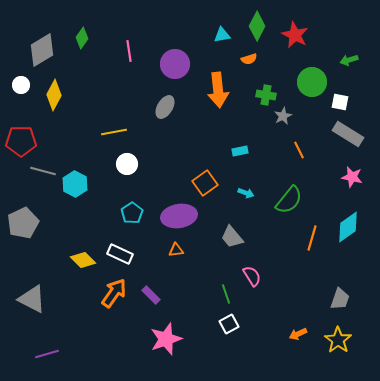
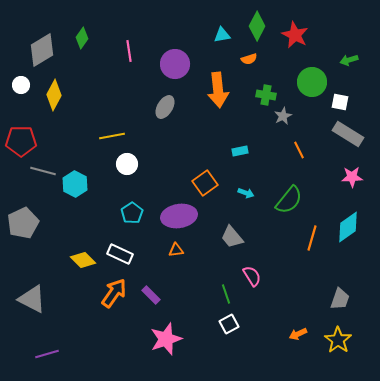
yellow line at (114, 132): moved 2 px left, 4 px down
pink star at (352, 177): rotated 15 degrees counterclockwise
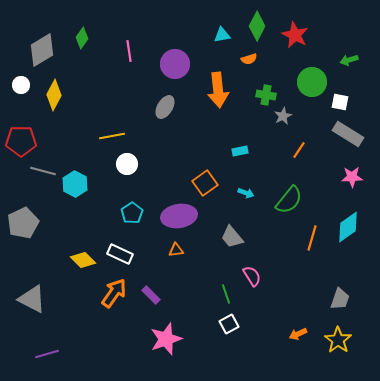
orange line at (299, 150): rotated 60 degrees clockwise
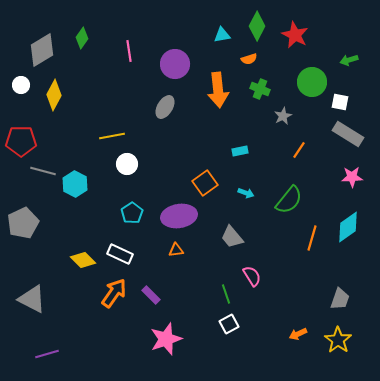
green cross at (266, 95): moved 6 px left, 6 px up; rotated 12 degrees clockwise
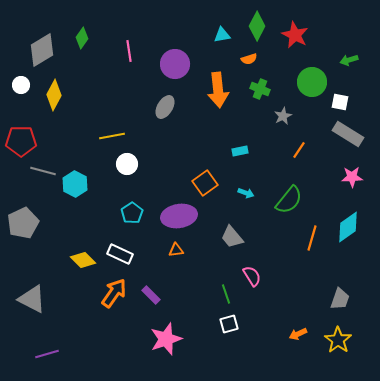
white square at (229, 324): rotated 12 degrees clockwise
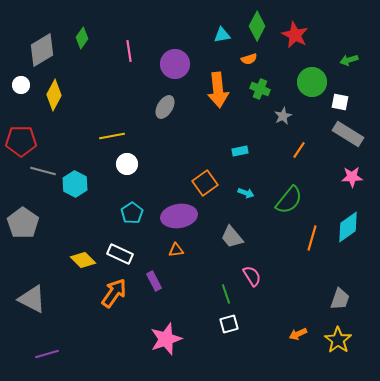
gray pentagon at (23, 223): rotated 12 degrees counterclockwise
purple rectangle at (151, 295): moved 3 px right, 14 px up; rotated 18 degrees clockwise
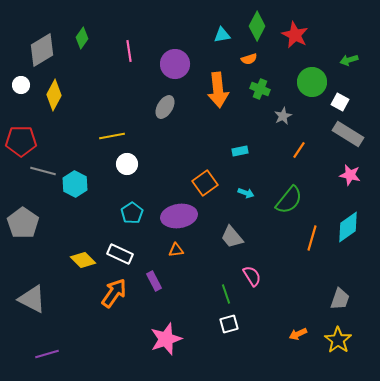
white square at (340, 102): rotated 18 degrees clockwise
pink star at (352, 177): moved 2 px left, 2 px up; rotated 15 degrees clockwise
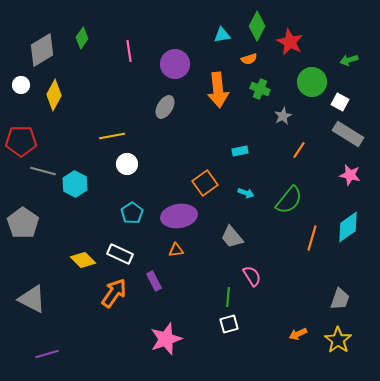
red star at (295, 35): moved 5 px left, 7 px down
green line at (226, 294): moved 2 px right, 3 px down; rotated 24 degrees clockwise
